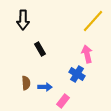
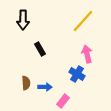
yellow line: moved 10 px left
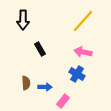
pink arrow: moved 4 px left, 2 px up; rotated 66 degrees counterclockwise
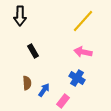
black arrow: moved 3 px left, 4 px up
black rectangle: moved 7 px left, 2 px down
blue cross: moved 4 px down
brown semicircle: moved 1 px right
blue arrow: moved 1 px left, 3 px down; rotated 56 degrees counterclockwise
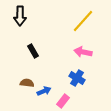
brown semicircle: rotated 80 degrees counterclockwise
blue arrow: moved 1 px down; rotated 32 degrees clockwise
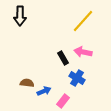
black rectangle: moved 30 px right, 7 px down
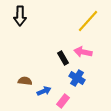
yellow line: moved 5 px right
brown semicircle: moved 2 px left, 2 px up
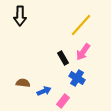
yellow line: moved 7 px left, 4 px down
pink arrow: rotated 66 degrees counterclockwise
brown semicircle: moved 2 px left, 2 px down
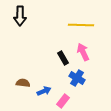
yellow line: rotated 50 degrees clockwise
pink arrow: rotated 120 degrees clockwise
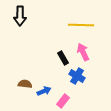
blue cross: moved 2 px up
brown semicircle: moved 2 px right, 1 px down
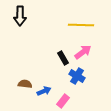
pink arrow: rotated 78 degrees clockwise
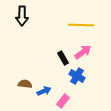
black arrow: moved 2 px right
